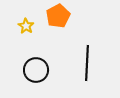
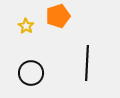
orange pentagon: rotated 10 degrees clockwise
black circle: moved 5 px left, 3 px down
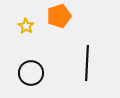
orange pentagon: moved 1 px right
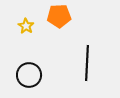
orange pentagon: rotated 15 degrees clockwise
black circle: moved 2 px left, 2 px down
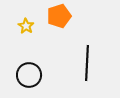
orange pentagon: rotated 15 degrees counterclockwise
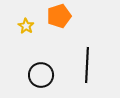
black line: moved 2 px down
black circle: moved 12 px right
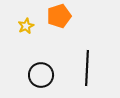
yellow star: rotated 14 degrees clockwise
black line: moved 3 px down
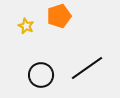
yellow star: rotated 21 degrees counterclockwise
black line: rotated 52 degrees clockwise
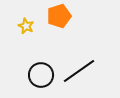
black line: moved 8 px left, 3 px down
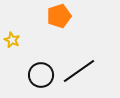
yellow star: moved 14 px left, 14 px down
